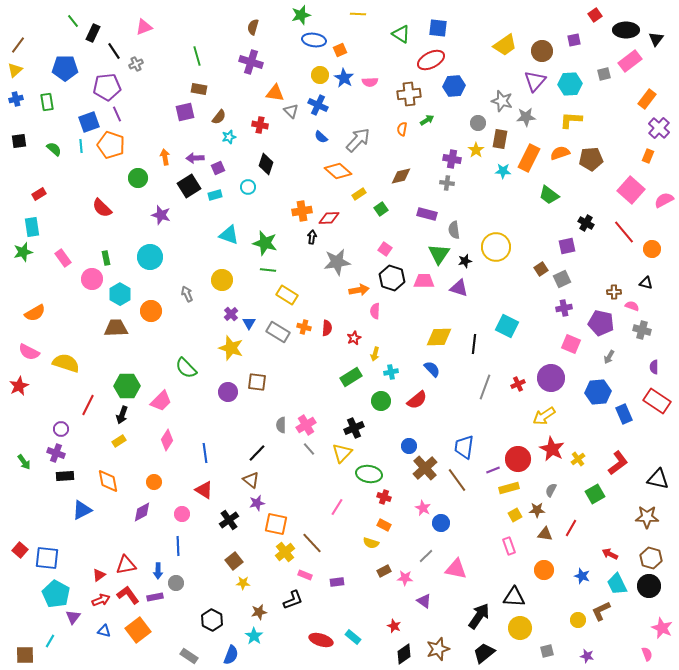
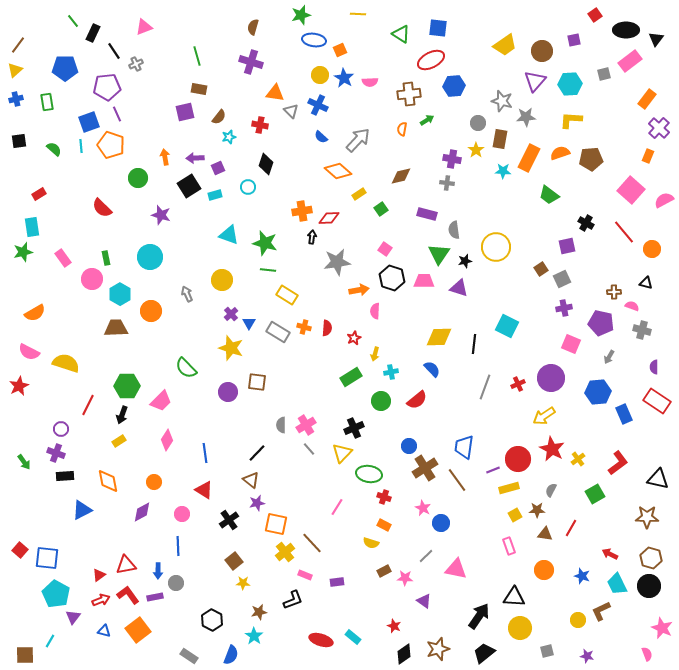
brown cross at (425, 468): rotated 10 degrees clockwise
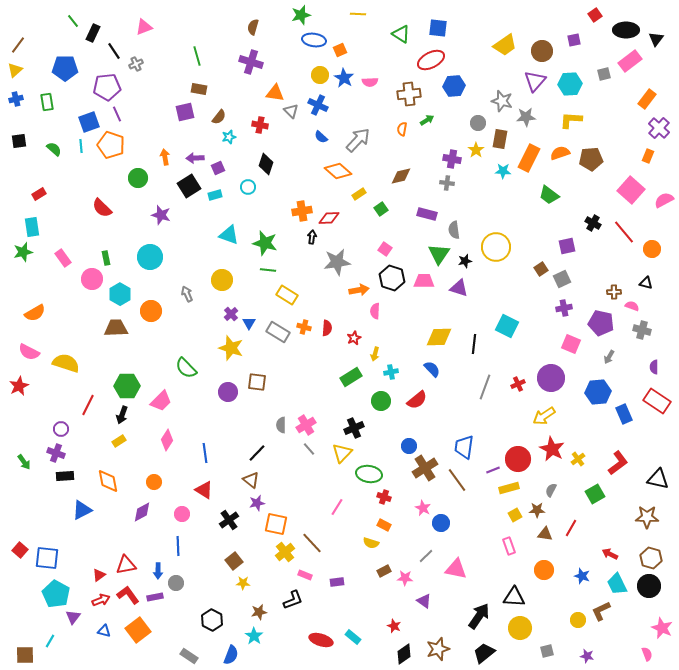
black cross at (586, 223): moved 7 px right
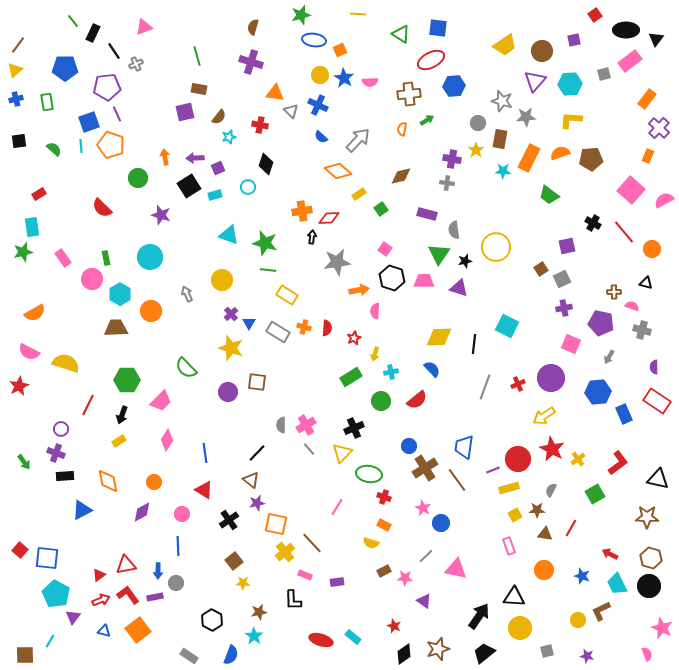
green hexagon at (127, 386): moved 6 px up
black L-shape at (293, 600): rotated 110 degrees clockwise
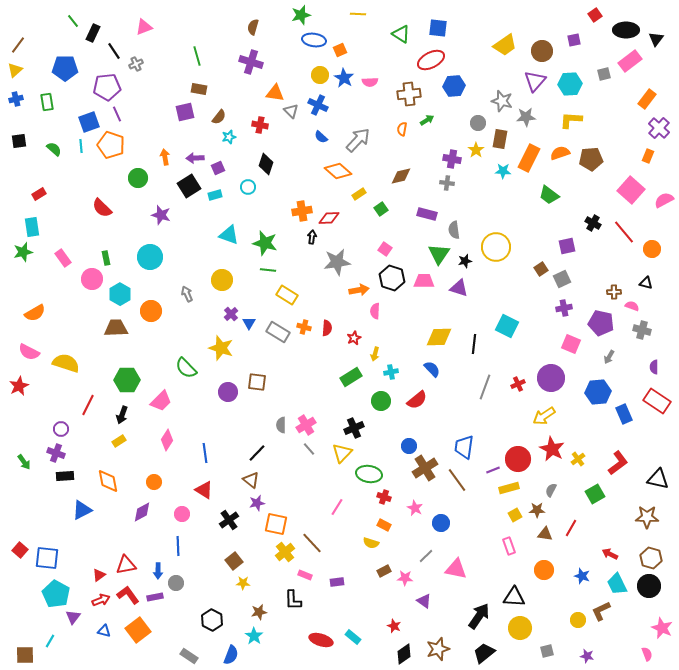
yellow star at (231, 348): moved 10 px left
pink star at (423, 508): moved 8 px left
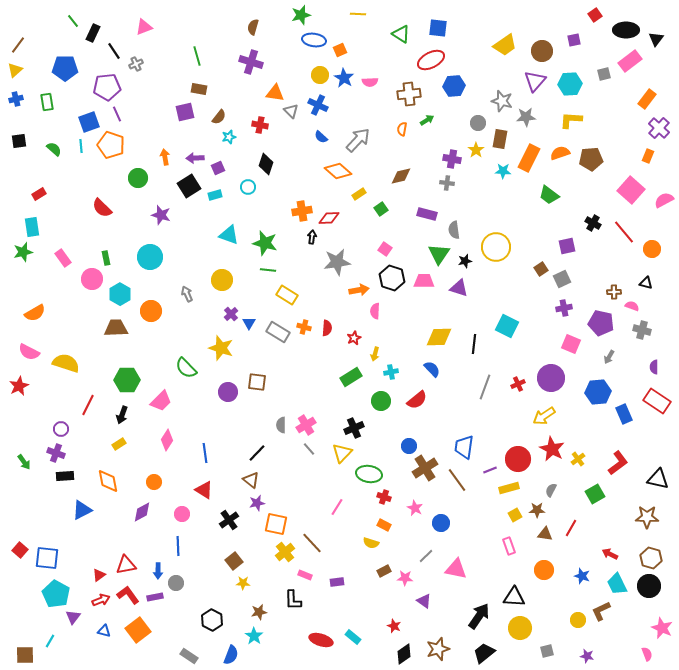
yellow rectangle at (119, 441): moved 3 px down
purple line at (493, 470): moved 3 px left
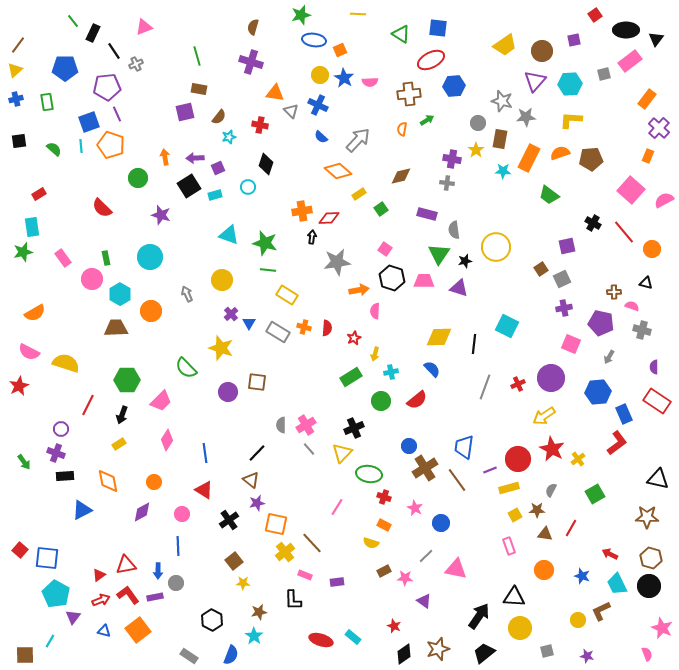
red L-shape at (618, 463): moved 1 px left, 20 px up
